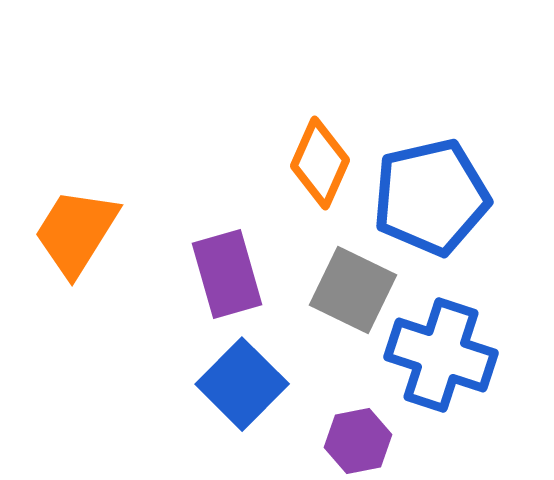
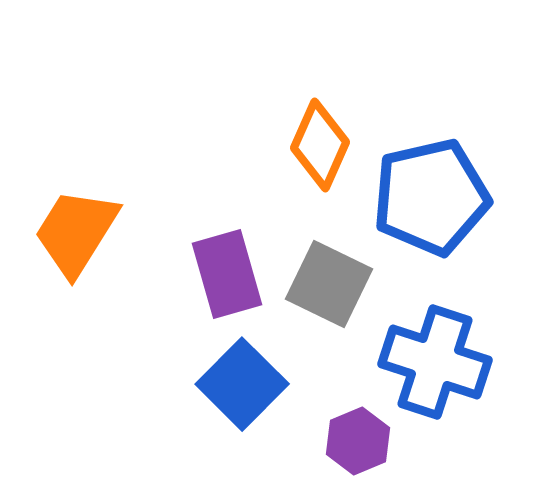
orange diamond: moved 18 px up
gray square: moved 24 px left, 6 px up
blue cross: moved 6 px left, 7 px down
purple hexagon: rotated 12 degrees counterclockwise
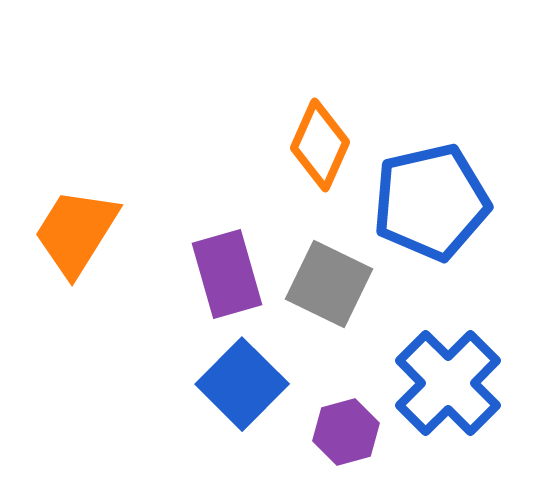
blue pentagon: moved 5 px down
blue cross: moved 13 px right, 21 px down; rotated 27 degrees clockwise
purple hexagon: moved 12 px left, 9 px up; rotated 8 degrees clockwise
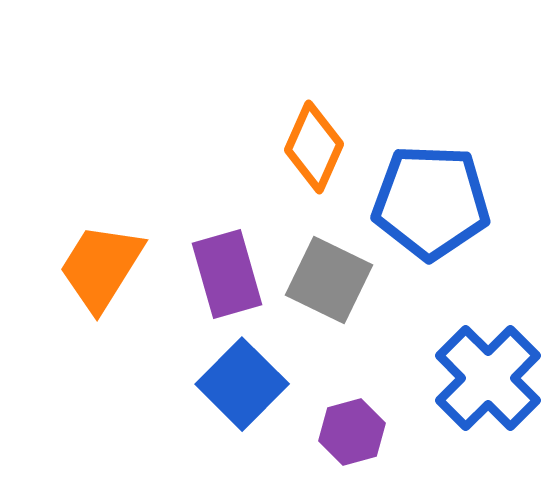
orange diamond: moved 6 px left, 2 px down
blue pentagon: rotated 15 degrees clockwise
orange trapezoid: moved 25 px right, 35 px down
gray square: moved 4 px up
blue cross: moved 40 px right, 5 px up
purple hexagon: moved 6 px right
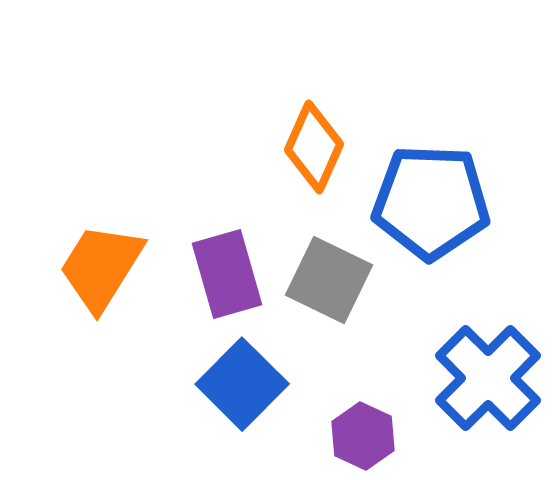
purple hexagon: moved 11 px right, 4 px down; rotated 20 degrees counterclockwise
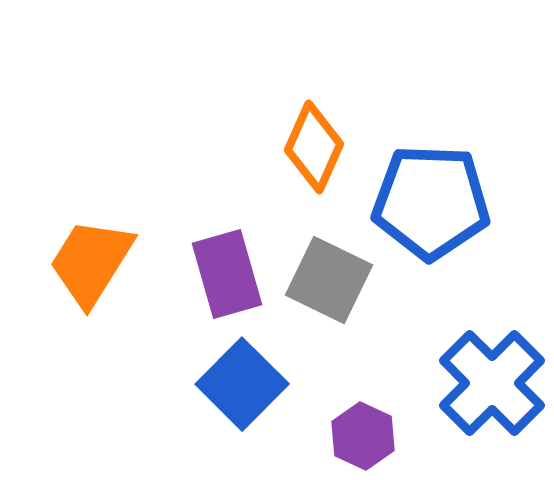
orange trapezoid: moved 10 px left, 5 px up
blue cross: moved 4 px right, 5 px down
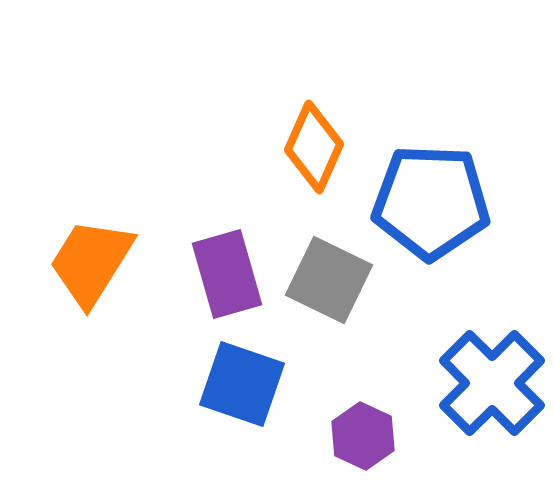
blue square: rotated 26 degrees counterclockwise
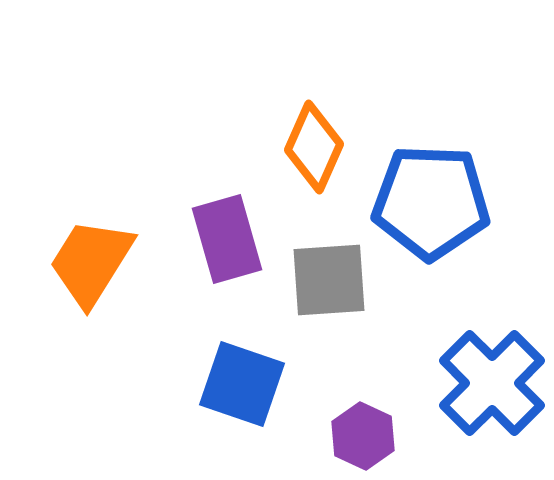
purple rectangle: moved 35 px up
gray square: rotated 30 degrees counterclockwise
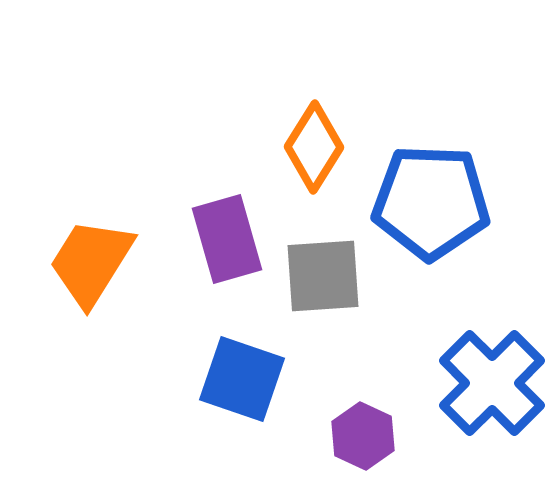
orange diamond: rotated 8 degrees clockwise
gray square: moved 6 px left, 4 px up
blue square: moved 5 px up
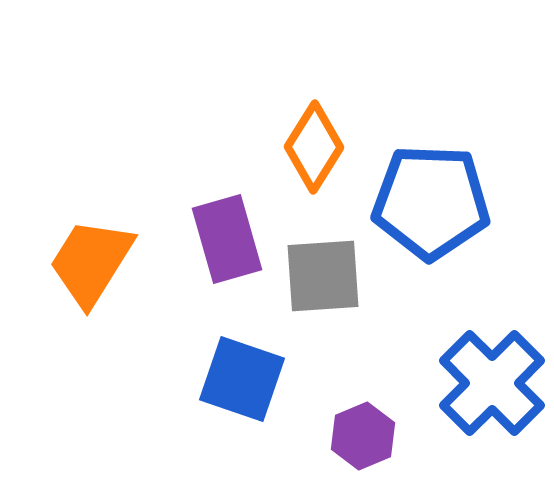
purple hexagon: rotated 12 degrees clockwise
